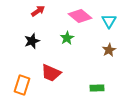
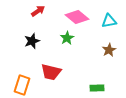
pink diamond: moved 3 px left, 1 px down
cyan triangle: rotated 49 degrees clockwise
red trapezoid: moved 1 px up; rotated 10 degrees counterclockwise
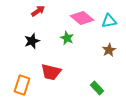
pink diamond: moved 5 px right, 1 px down
green star: rotated 16 degrees counterclockwise
green rectangle: rotated 48 degrees clockwise
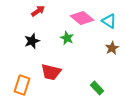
cyan triangle: rotated 42 degrees clockwise
brown star: moved 3 px right, 2 px up
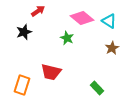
black star: moved 8 px left, 9 px up
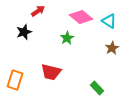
pink diamond: moved 1 px left, 1 px up
green star: rotated 16 degrees clockwise
orange rectangle: moved 7 px left, 5 px up
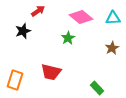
cyan triangle: moved 4 px right, 3 px up; rotated 35 degrees counterclockwise
black star: moved 1 px left, 1 px up
green star: moved 1 px right
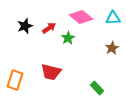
red arrow: moved 11 px right, 17 px down
black star: moved 2 px right, 5 px up
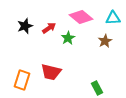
brown star: moved 7 px left, 7 px up
orange rectangle: moved 7 px right
green rectangle: rotated 16 degrees clockwise
